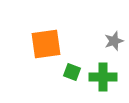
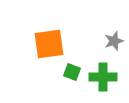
orange square: moved 3 px right
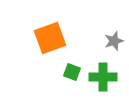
orange square: moved 1 px right, 6 px up; rotated 12 degrees counterclockwise
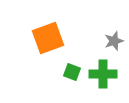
orange square: moved 2 px left
green cross: moved 3 px up
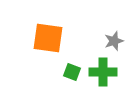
orange square: rotated 28 degrees clockwise
green cross: moved 2 px up
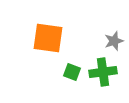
green cross: rotated 8 degrees counterclockwise
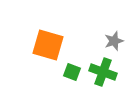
orange square: moved 7 px down; rotated 8 degrees clockwise
green cross: rotated 28 degrees clockwise
